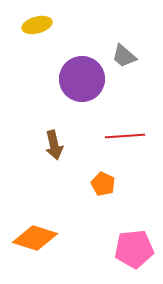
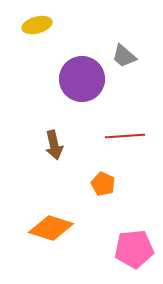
orange diamond: moved 16 px right, 10 px up
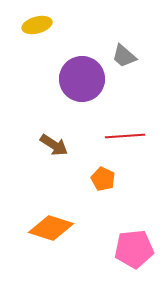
brown arrow: rotated 44 degrees counterclockwise
orange pentagon: moved 5 px up
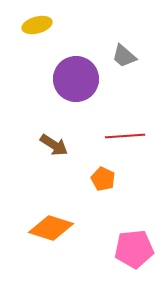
purple circle: moved 6 px left
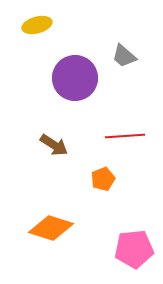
purple circle: moved 1 px left, 1 px up
orange pentagon: rotated 25 degrees clockwise
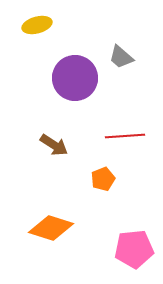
gray trapezoid: moved 3 px left, 1 px down
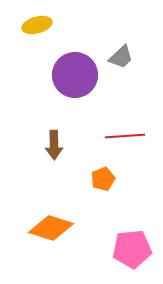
gray trapezoid: rotated 84 degrees counterclockwise
purple circle: moved 3 px up
brown arrow: rotated 56 degrees clockwise
pink pentagon: moved 2 px left
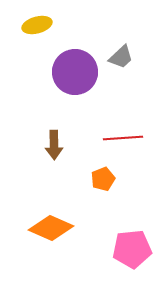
purple circle: moved 3 px up
red line: moved 2 px left, 2 px down
orange diamond: rotated 6 degrees clockwise
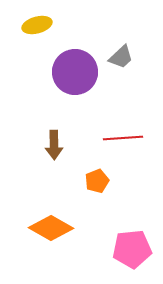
orange pentagon: moved 6 px left, 2 px down
orange diamond: rotated 6 degrees clockwise
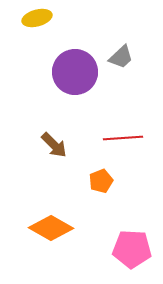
yellow ellipse: moved 7 px up
brown arrow: rotated 44 degrees counterclockwise
orange pentagon: moved 4 px right
pink pentagon: rotated 9 degrees clockwise
